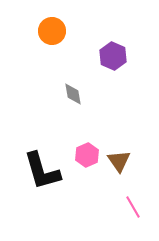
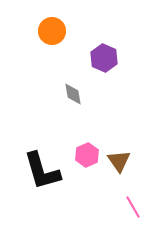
purple hexagon: moved 9 px left, 2 px down
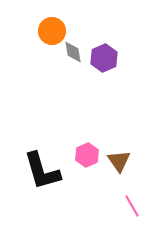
purple hexagon: rotated 12 degrees clockwise
gray diamond: moved 42 px up
pink line: moved 1 px left, 1 px up
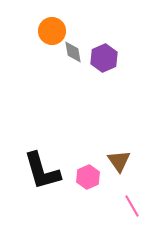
pink hexagon: moved 1 px right, 22 px down
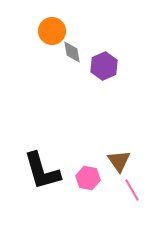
gray diamond: moved 1 px left
purple hexagon: moved 8 px down
pink hexagon: moved 1 px down; rotated 25 degrees counterclockwise
pink line: moved 16 px up
